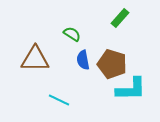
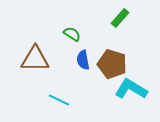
cyan L-shape: rotated 148 degrees counterclockwise
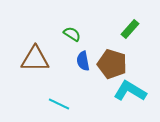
green rectangle: moved 10 px right, 11 px down
blue semicircle: moved 1 px down
cyan L-shape: moved 1 px left, 2 px down
cyan line: moved 4 px down
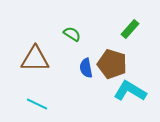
blue semicircle: moved 3 px right, 7 px down
cyan line: moved 22 px left
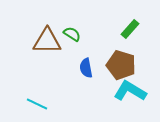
brown triangle: moved 12 px right, 18 px up
brown pentagon: moved 9 px right, 1 px down
